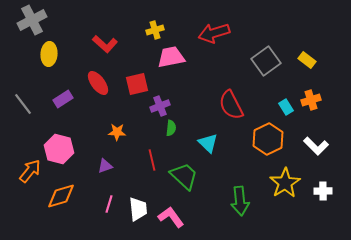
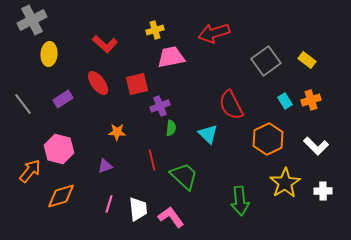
cyan rectangle: moved 1 px left, 6 px up
cyan triangle: moved 9 px up
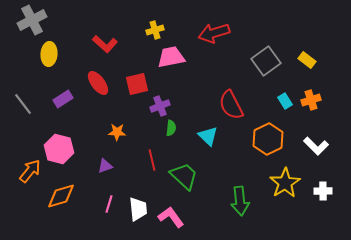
cyan triangle: moved 2 px down
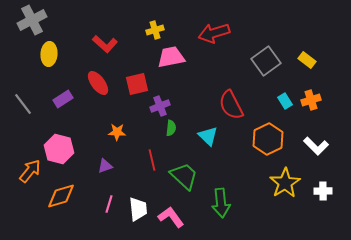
green arrow: moved 19 px left, 2 px down
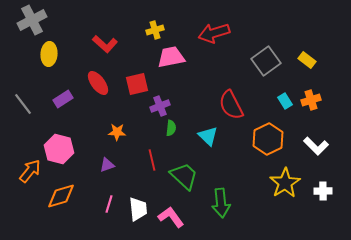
purple triangle: moved 2 px right, 1 px up
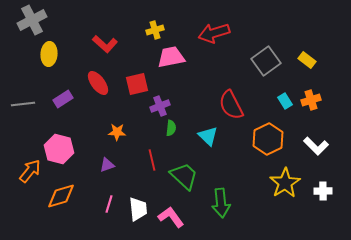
gray line: rotated 60 degrees counterclockwise
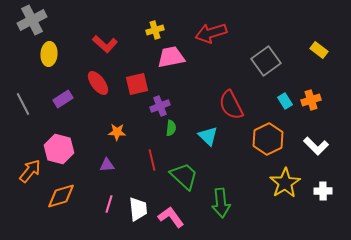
red arrow: moved 3 px left
yellow rectangle: moved 12 px right, 10 px up
gray line: rotated 70 degrees clockwise
purple triangle: rotated 14 degrees clockwise
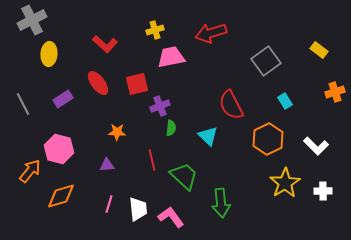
orange cross: moved 24 px right, 8 px up
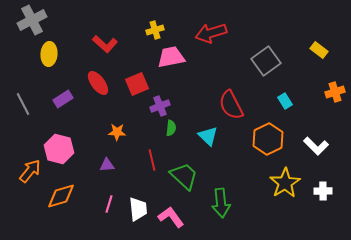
red square: rotated 10 degrees counterclockwise
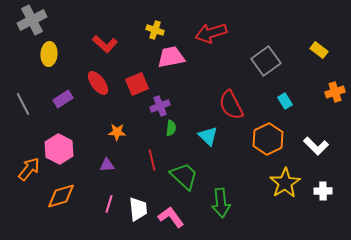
yellow cross: rotated 36 degrees clockwise
pink hexagon: rotated 12 degrees clockwise
orange arrow: moved 1 px left, 2 px up
